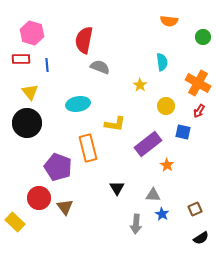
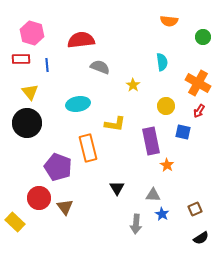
red semicircle: moved 3 px left; rotated 72 degrees clockwise
yellow star: moved 7 px left
purple rectangle: moved 3 px right, 3 px up; rotated 64 degrees counterclockwise
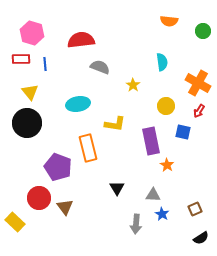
green circle: moved 6 px up
blue line: moved 2 px left, 1 px up
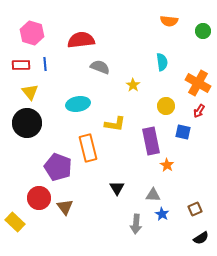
red rectangle: moved 6 px down
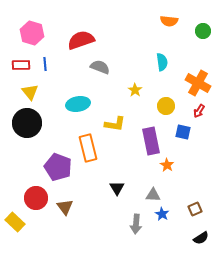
red semicircle: rotated 12 degrees counterclockwise
yellow star: moved 2 px right, 5 px down
red circle: moved 3 px left
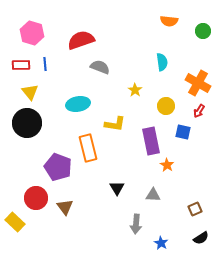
blue star: moved 1 px left, 29 px down
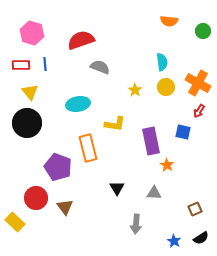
yellow circle: moved 19 px up
gray triangle: moved 1 px right, 2 px up
blue star: moved 13 px right, 2 px up
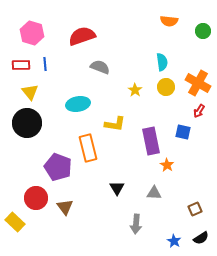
red semicircle: moved 1 px right, 4 px up
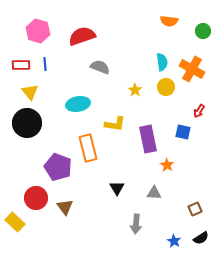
pink hexagon: moved 6 px right, 2 px up
orange cross: moved 6 px left, 14 px up
purple rectangle: moved 3 px left, 2 px up
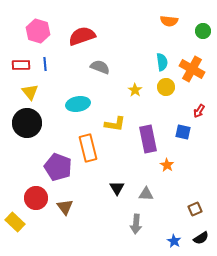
gray triangle: moved 8 px left, 1 px down
